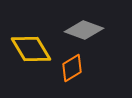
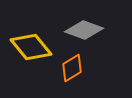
yellow diamond: moved 2 px up; rotated 9 degrees counterclockwise
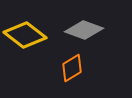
yellow diamond: moved 6 px left, 12 px up; rotated 12 degrees counterclockwise
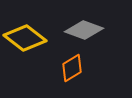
yellow diamond: moved 3 px down
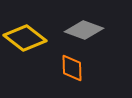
orange diamond: rotated 60 degrees counterclockwise
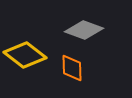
yellow diamond: moved 17 px down
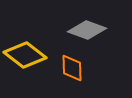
gray diamond: moved 3 px right
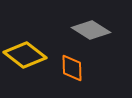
gray diamond: moved 4 px right; rotated 12 degrees clockwise
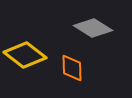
gray diamond: moved 2 px right, 2 px up
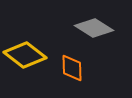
gray diamond: moved 1 px right
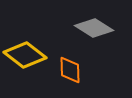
orange diamond: moved 2 px left, 2 px down
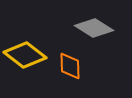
orange diamond: moved 4 px up
